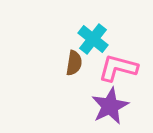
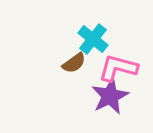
brown semicircle: rotated 45 degrees clockwise
purple star: moved 10 px up
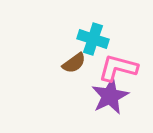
cyan cross: rotated 20 degrees counterclockwise
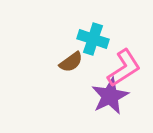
brown semicircle: moved 3 px left, 1 px up
pink L-shape: moved 6 px right; rotated 132 degrees clockwise
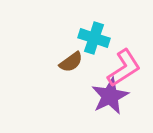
cyan cross: moved 1 px right, 1 px up
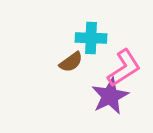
cyan cross: moved 3 px left; rotated 16 degrees counterclockwise
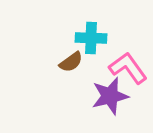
pink L-shape: moved 4 px right; rotated 93 degrees counterclockwise
purple star: rotated 12 degrees clockwise
